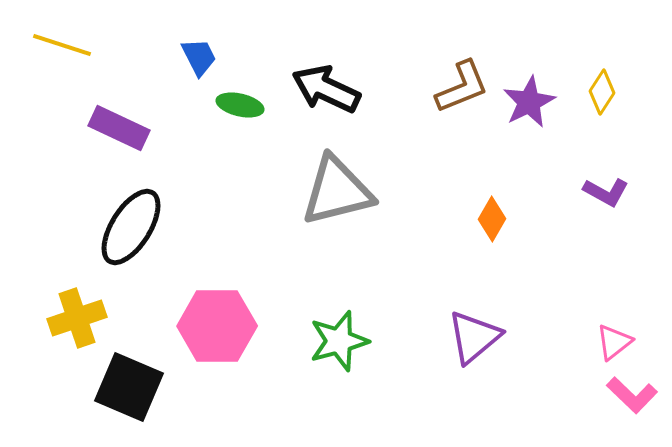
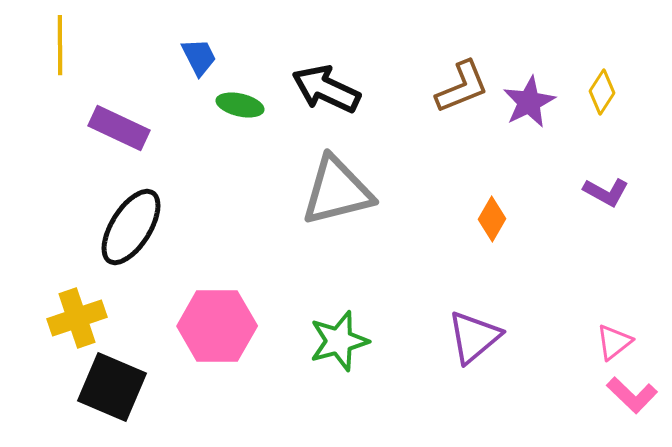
yellow line: moved 2 px left; rotated 72 degrees clockwise
black square: moved 17 px left
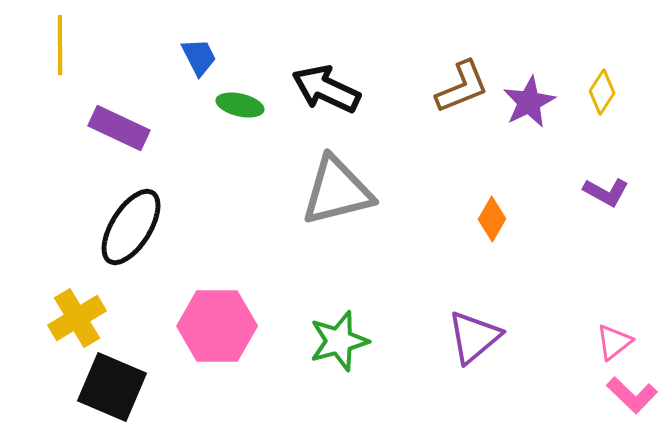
yellow cross: rotated 12 degrees counterclockwise
